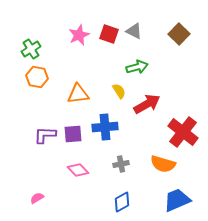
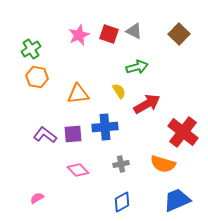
purple L-shape: rotated 35 degrees clockwise
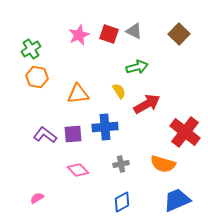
red cross: moved 2 px right
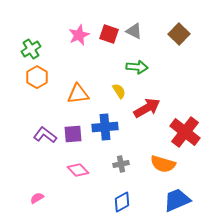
green arrow: rotated 20 degrees clockwise
orange hexagon: rotated 20 degrees clockwise
red arrow: moved 4 px down
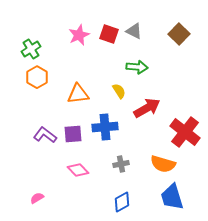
blue trapezoid: moved 5 px left, 3 px up; rotated 84 degrees counterclockwise
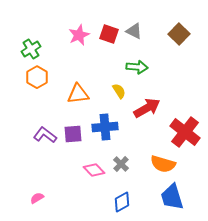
gray cross: rotated 35 degrees counterclockwise
pink diamond: moved 16 px right
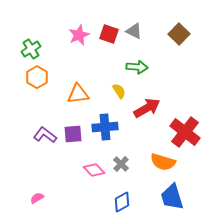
orange semicircle: moved 2 px up
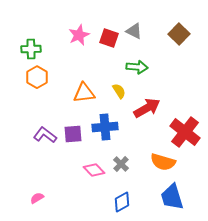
red square: moved 4 px down
green cross: rotated 30 degrees clockwise
orange triangle: moved 6 px right, 1 px up
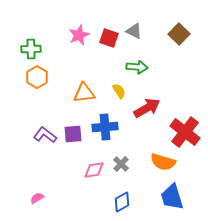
pink diamond: rotated 55 degrees counterclockwise
